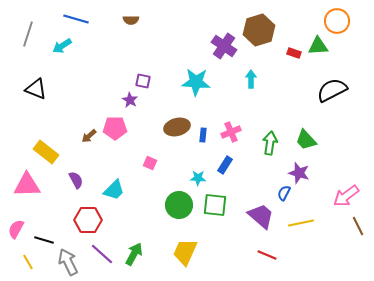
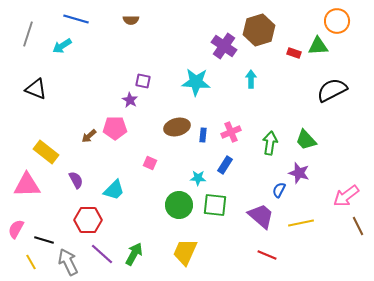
blue semicircle at (284, 193): moved 5 px left, 3 px up
yellow line at (28, 262): moved 3 px right
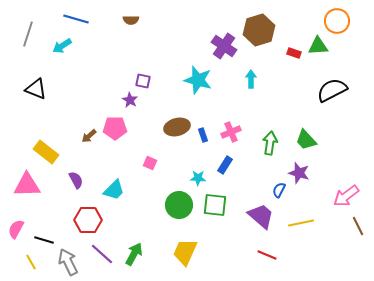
cyan star at (196, 82): moved 2 px right, 2 px up; rotated 12 degrees clockwise
blue rectangle at (203, 135): rotated 24 degrees counterclockwise
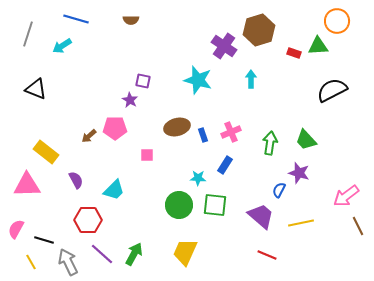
pink square at (150, 163): moved 3 px left, 8 px up; rotated 24 degrees counterclockwise
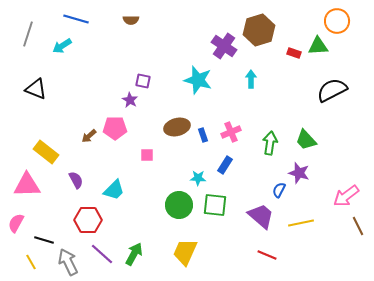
pink semicircle at (16, 229): moved 6 px up
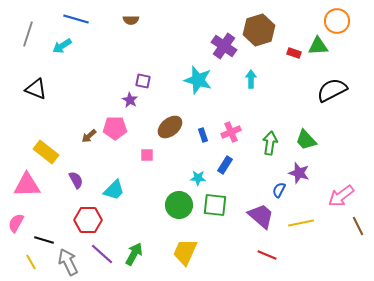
brown ellipse at (177, 127): moved 7 px left; rotated 25 degrees counterclockwise
pink arrow at (346, 196): moved 5 px left
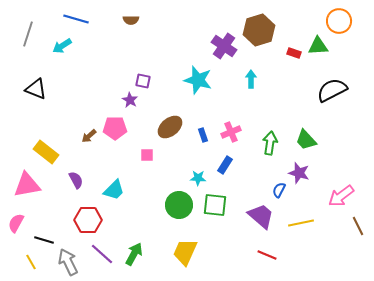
orange circle at (337, 21): moved 2 px right
pink triangle at (27, 185): rotated 8 degrees counterclockwise
